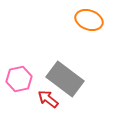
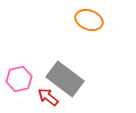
red arrow: moved 2 px up
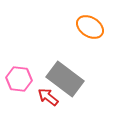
orange ellipse: moved 1 px right, 7 px down; rotated 12 degrees clockwise
pink hexagon: rotated 20 degrees clockwise
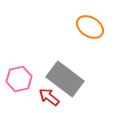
pink hexagon: rotated 20 degrees counterclockwise
red arrow: moved 1 px right
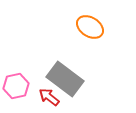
pink hexagon: moved 3 px left, 7 px down
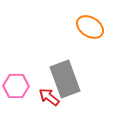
gray rectangle: rotated 33 degrees clockwise
pink hexagon: rotated 15 degrees clockwise
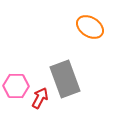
red arrow: moved 9 px left, 1 px down; rotated 80 degrees clockwise
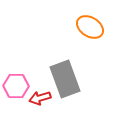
red arrow: rotated 135 degrees counterclockwise
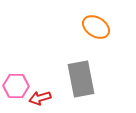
orange ellipse: moved 6 px right
gray rectangle: moved 16 px right; rotated 9 degrees clockwise
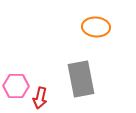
orange ellipse: rotated 28 degrees counterclockwise
red arrow: rotated 60 degrees counterclockwise
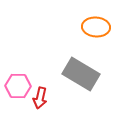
gray rectangle: moved 5 px up; rotated 48 degrees counterclockwise
pink hexagon: moved 2 px right
